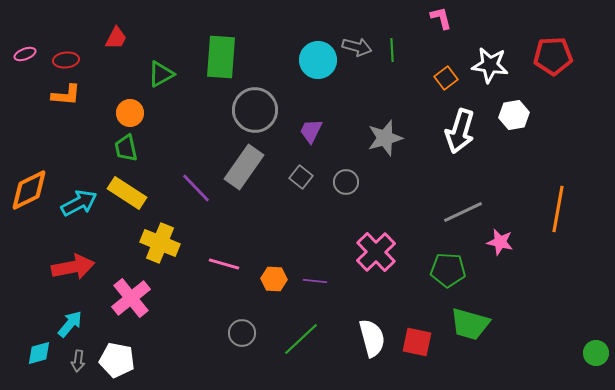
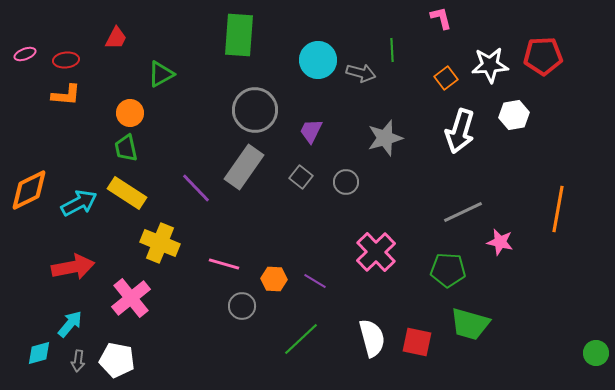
gray arrow at (357, 47): moved 4 px right, 26 px down
red pentagon at (553, 56): moved 10 px left
green rectangle at (221, 57): moved 18 px right, 22 px up
white star at (490, 65): rotated 12 degrees counterclockwise
purple line at (315, 281): rotated 25 degrees clockwise
gray circle at (242, 333): moved 27 px up
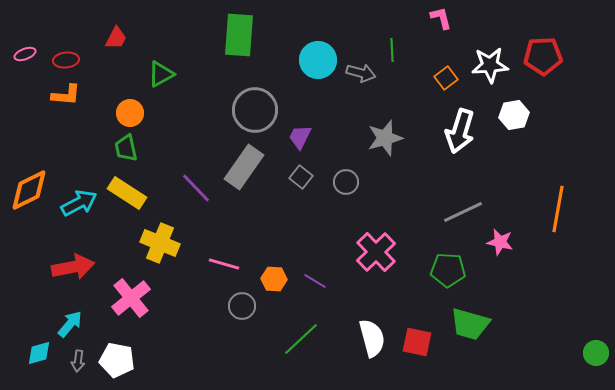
purple trapezoid at (311, 131): moved 11 px left, 6 px down
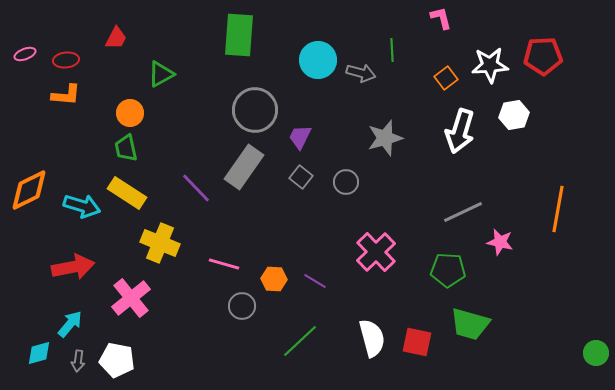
cyan arrow at (79, 203): moved 3 px right, 3 px down; rotated 45 degrees clockwise
green line at (301, 339): moved 1 px left, 2 px down
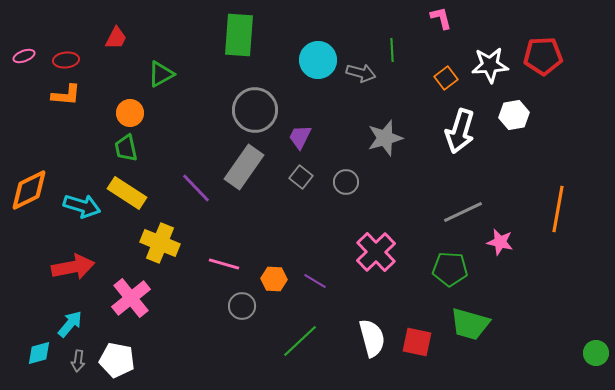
pink ellipse at (25, 54): moved 1 px left, 2 px down
green pentagon at (448, 270): moved 2 px right, 1 px up
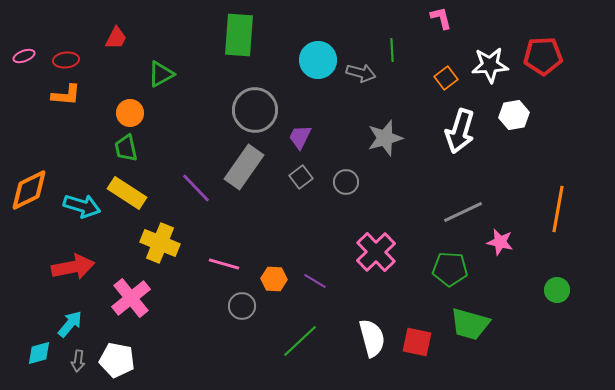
gray square at (301, 177): rotated 15 degrees clockwise
green circle at (596, 353): moved 39 px left, 63 px up
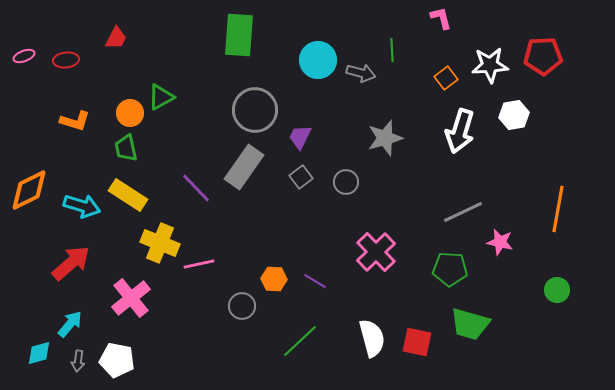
green triangle at (161, 74): moved 23 px down
orange L-shape at (66, 95): moved 9 px right, 26 px down; rotated 12 degrees clockwise
yellow rectangle at (127, 193): moved 1 px right, 2 px down
pink line at (224, 264): moved 25 px left; rotated 28 degrees counterclockwise
red arrow at (73, 267): moved 2 px left, 4 px up; rotated 30 degrees counterclockwise
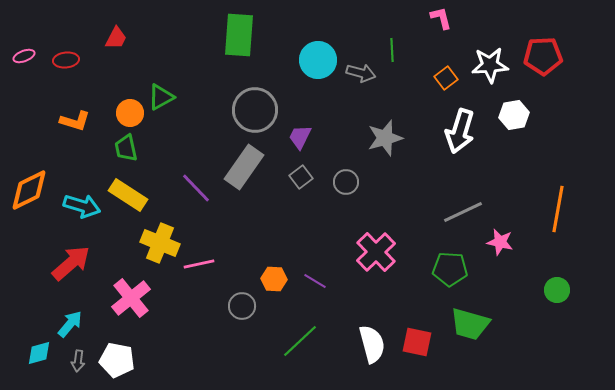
white semicircle at (372, 338): moved 6 px down
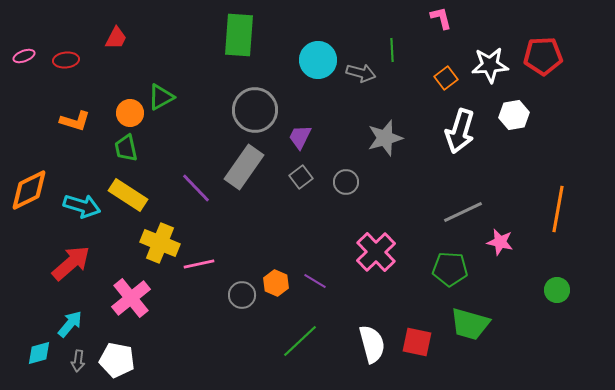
orange hexagon at (274, 279): moved 2 px right, 4 px down; rotated 20 degrees clockwise
gray circle at (242, 306): moved 11 px up
